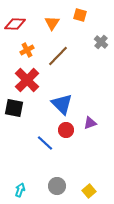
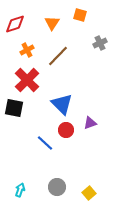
red diamond: rotated 20 degrees counterclockwise
gray cross: moved 1 px left, 1 px down; rotated 24 degrees clockwise
gray circle: moved 1 px down
yellow square: moved 2 px down
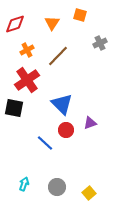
red cross: rotated 10 degrees clockwise
cyan arrow: moved 4 px right, 6 px up
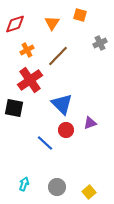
red cross: moved 3 px right
yellow square: moved 1 px up
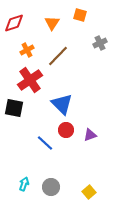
red diamond: moved 1 px left, 1 px up
purple triangle: moved 12 px down
gray circle: moved 6 px left
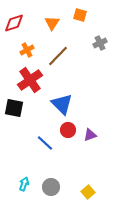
red circle: moved 2 px right
yellow square: moved 1 px left
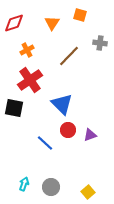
gray cross: rotated 32 degrees clockwise
brown line: moved 11 px right
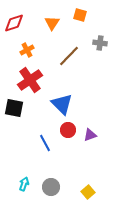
blue line: rotated 18 degrees clockwise
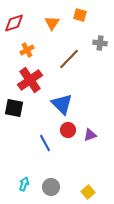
brown line: moved 3 px down
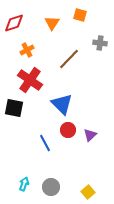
red cross: rotated 20 degrees counterclockwise
purple triangle: rotated 24 degrees counterclockwise
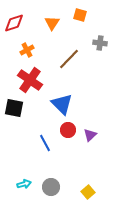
cyan arrow: rotated 56 degrees clockwise
